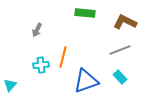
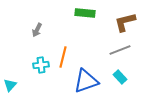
brown L-shape: rotated 40 degrees counterclockwise
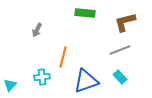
cyan cross: moved 1 px right, 12 px down
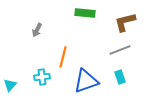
cyan rectangle: rotated 24 degrees clockwise
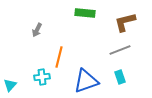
orange line: moved 4 px left
